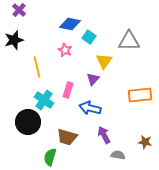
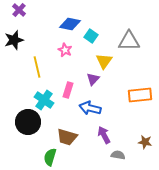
cyan square: moved 2 px right, 1 px up
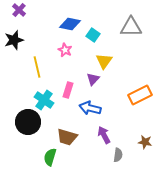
cyan square: moved 2 px right, 1 px up
gray triangle: moved 2 px right, 14 px up
orange rectangle: rotated 20 degrees counterclockwise
gray semicircle: rotated 88 degrees clockwise
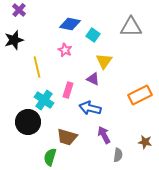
purple triangle: rotated 48 degrees counterclockwise
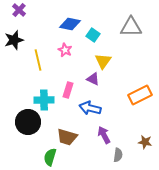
yellow triangle: moved 1 px left
yellow line: moved 1 px right, 7 px up
cyan cross: rotated 36 degrees counterclockwise
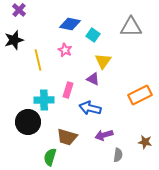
purple arrow: rotated 78 degrees counterclockwise
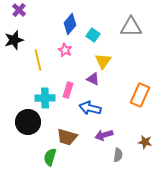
blue diamond: rotated 60 degrees counterclockwise
orange rectangle: rotated 40 degrees counterclockwise
cyan cross: moved 1 px right, 2 px up
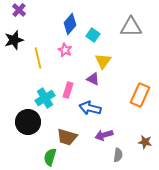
yellow line: moved 2 px up
cyan cross: rotated 30 degrees counterclockwise
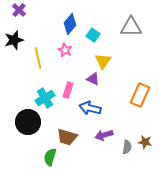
gray semicircle: moved 9 px right, 8 px up
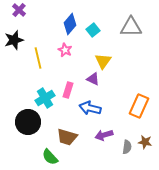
cyan square: moved 5 px up; rotated 16 degrees clockwise
orange rectangle: moved 1 px left, 11 px down
green semicircle: rotated 60 degrees counterclockwise
